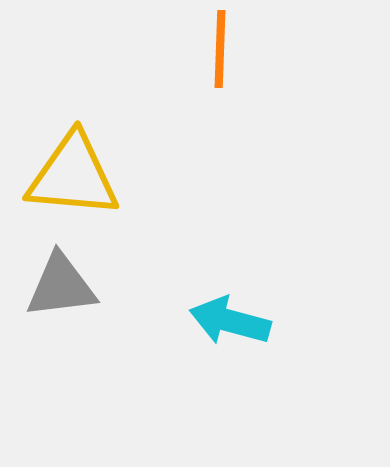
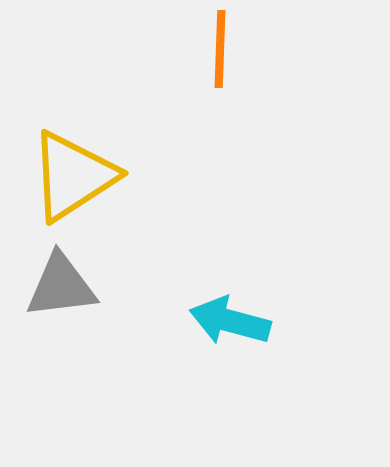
yellow triangle: rotated 38 degrees counterclockwise
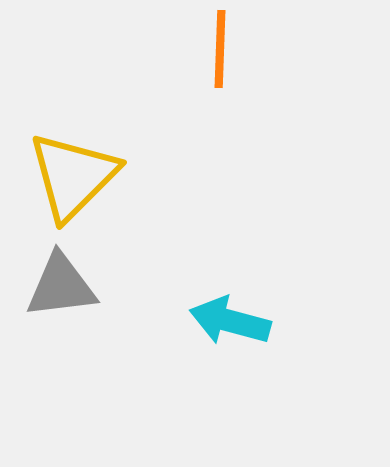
yellow triangle: rotated 12 degrees counterclockwise
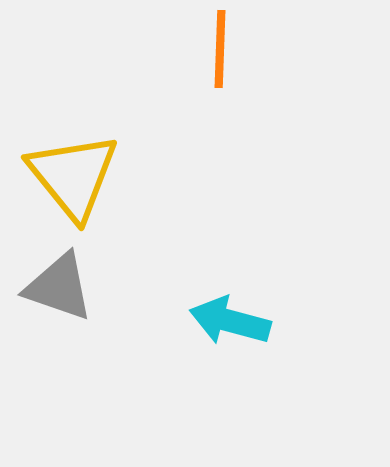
yellow triangle: rotated 24 degrees counterclockwise
gray triangle: moved 2 px left, 1 px down; rotated 26 degrees clockwise
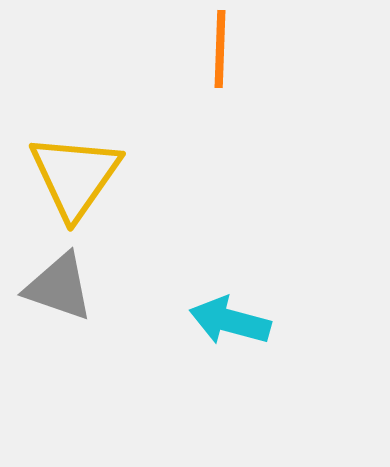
yellow triangle: moved 2 px right; rotated 14 degrees clockwise
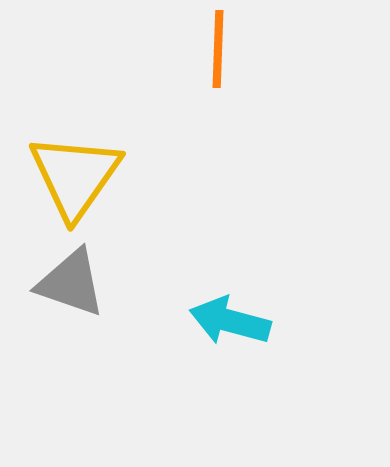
orange line: moved 2 px left
gray triangle: moved 12 px right, 4 px up
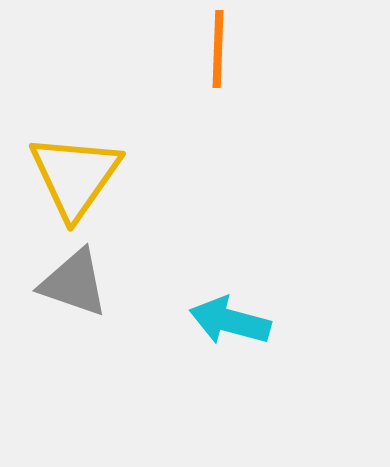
gray triangle: moved 3 px right
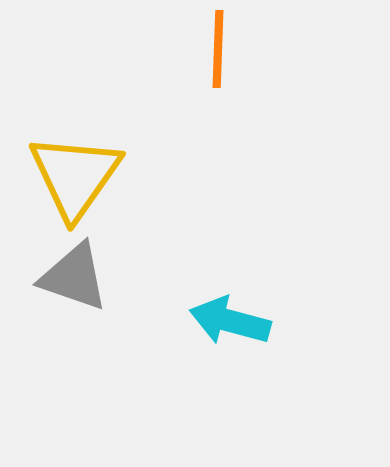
gray triangle: moved 6 px up
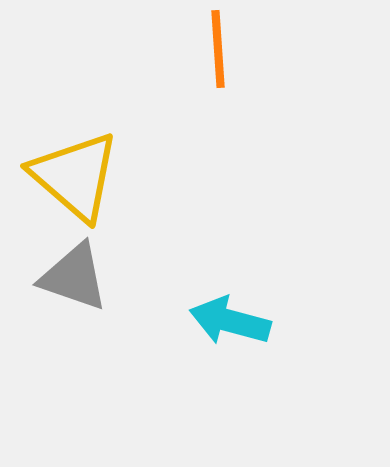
orange line: rotated 6 degrees counterclockwise
yellow triangle: rotated 24 degrees counterclockwise
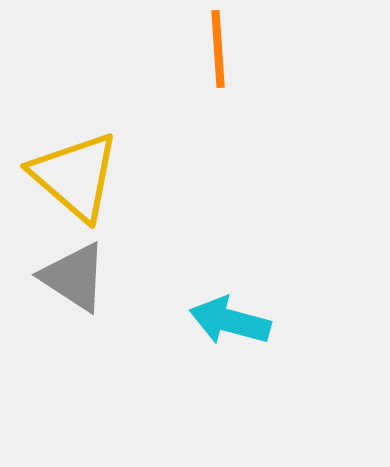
gray triangle: rotated 14 degrees clockwise
